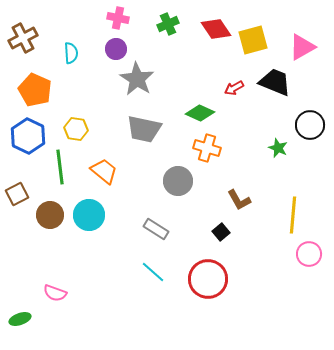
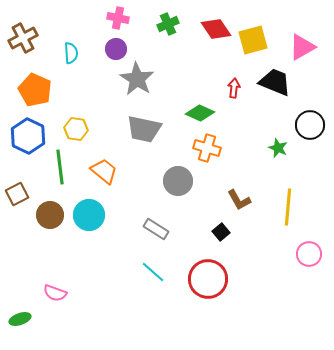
red arrow: rotated 126 degrees clockwise
yellow line: moved 5 px left, 8 px up
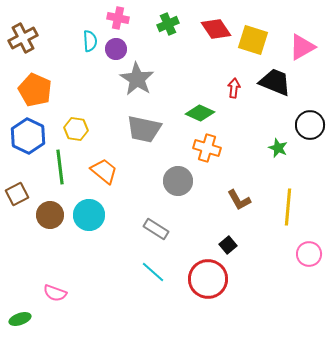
yellow square: rotated 32 degrees clockwise
cyan semicircle: moved 19 px right, 12 px up
black square: moved 7 px right, 13 px down
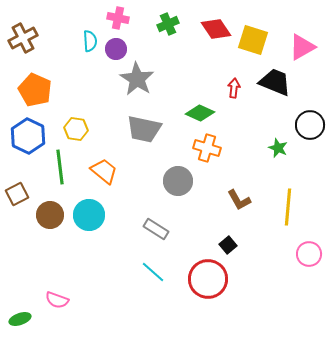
pink semicircle: moved 2 px right, 7 px down
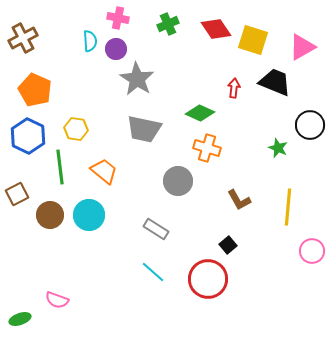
pink circle: moved 3 px right, 3 px up
